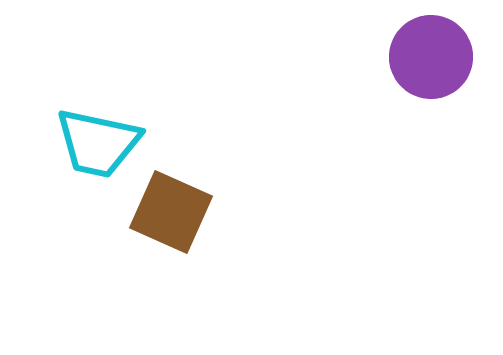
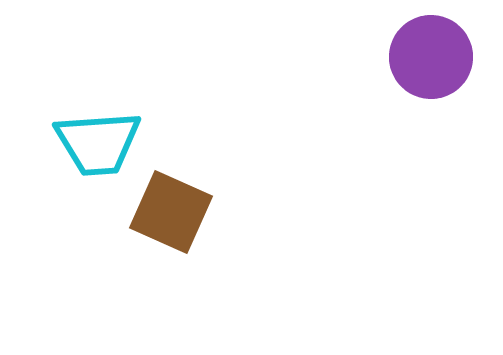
cyan trapezoid: rotated 16 degrees counterclockwise
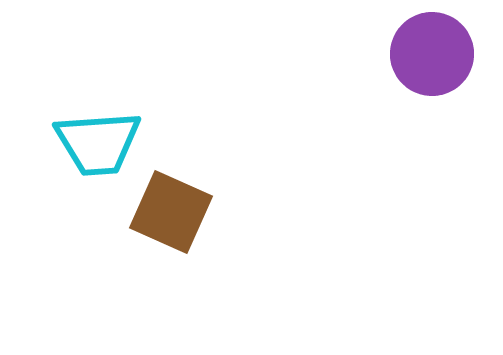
purple circle: moved 1 px right, 3 px up
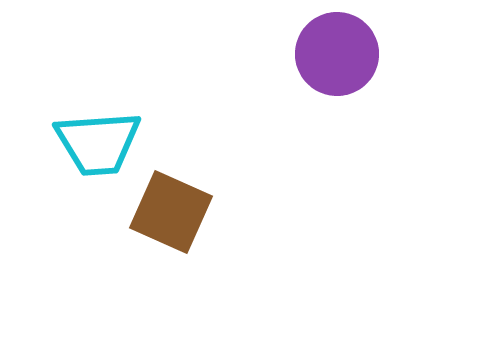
purple circle: moved 95 px left
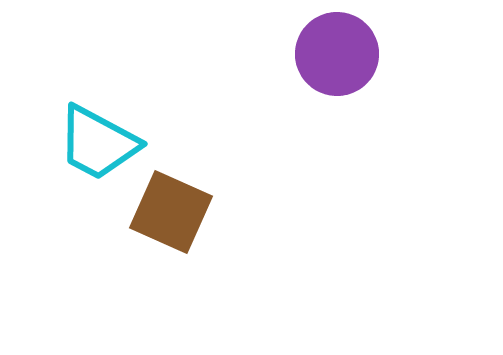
cyan trapezoid: rotated 32 degrees clockwise
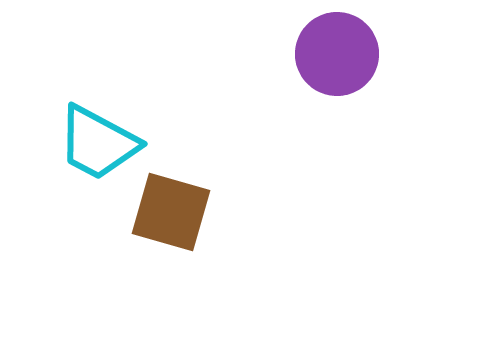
brown square: rotated 8 degrees counterclockwise
